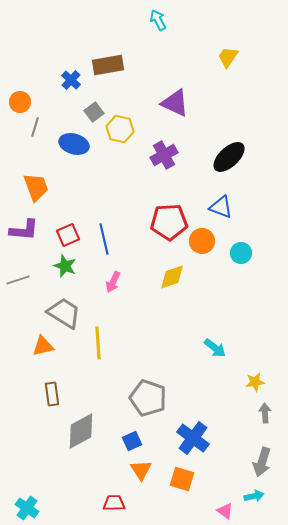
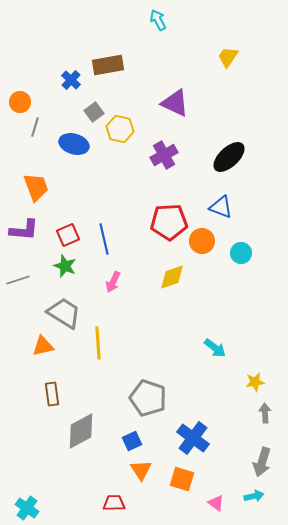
pink triangle at (225, 511): moved 9 px left, 8 px up
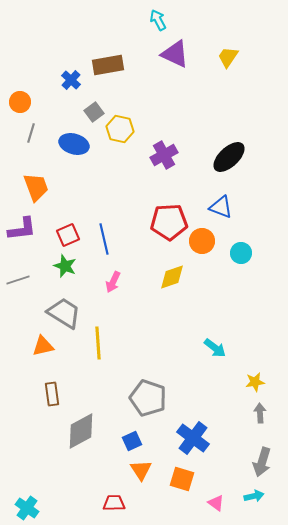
purple triangle at (175, 103): moved 49 px up
gray line at (35, 127): moved 4 px left, 6 px down
purple L-shape at (24, 230): moved 2 px left, 1 px up; rotated 12 degrees counterclockwise
gray arrow at (265, 413): moved 5 px left
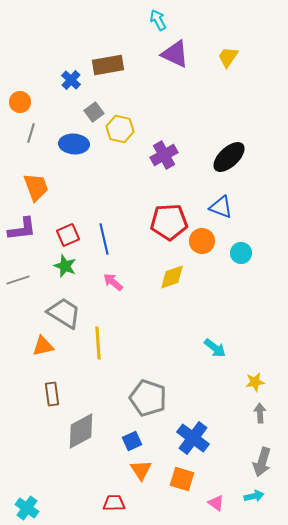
blue ellipse at (74, 144): rotated 12 degrees counterclockwise
pink arrow at (113, 282): rotated 105 degrees clockwise
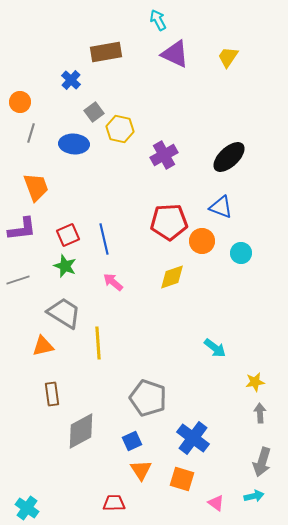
brown rectangle at (108, 65): moved 2 px left, 13 px up
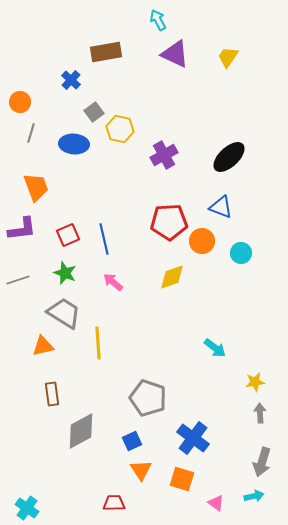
green star at (65, 266): moved 7 px down
